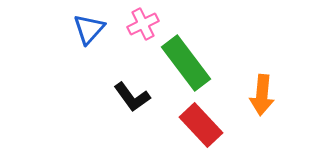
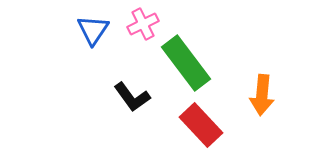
blue triangle: moved 4 px right, 1 px down; rotated 8 degrees counterclockwise
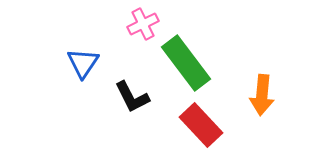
blue triangle: moved 10 px left, 33 px down
black L-shape: rotated 9 degrees clockwise
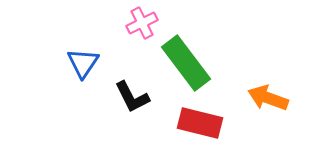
pink cross: moved 1 px left, 1 px up
orange arrow: moved 6 px right, 3 px down; rotated 105 degrees clockwise
red rectangle: moved 1 px left, 2 px up; rotated 33 degrees counterclockwise
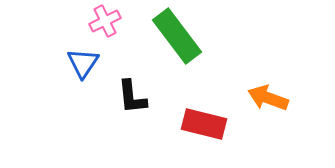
pink cross: moved 37 px left, 2 px up
green rectangle: moved 9 px left, 27 px up
black L-shape: rotated 21 degrees clockwise
red rectangle: moved 4 px right, 1 px down
